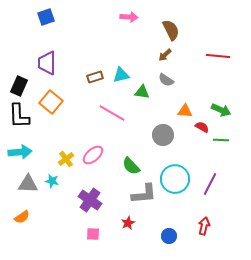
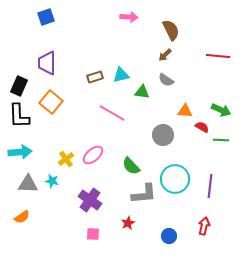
purple line: moved 2 px down; rotated 20 degrees counterclockwise
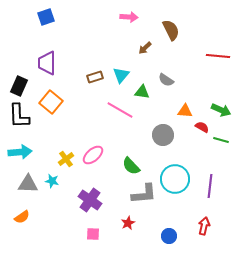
brown arrow: moved 20 px left, 7 px up
cyan triangle: rotated 36 degrees counterclockwise
pink line: moved 8 px right, 3 px up
green line: rotated 14 degrees clockwise
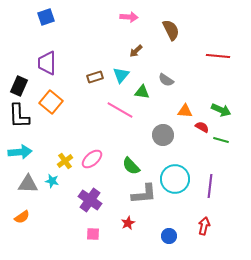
brown arrow: moved 9 px left, 3 px down
pink ellipse: moved 1 px left, 4 px down
yellow cross: moved 1 px left, 2 px down
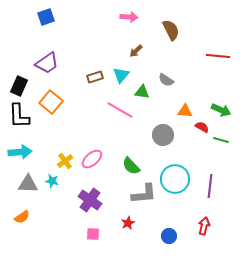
purple trapezoid: rotated 125 degrees counterclockwise
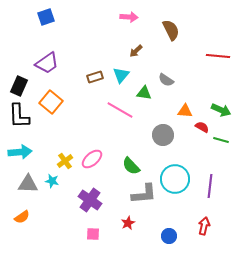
green triangle: moved 2 px right, 1 px down
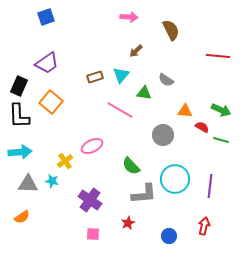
pink ellipse: moved 13 px up; rotated 15 degrees clockwise
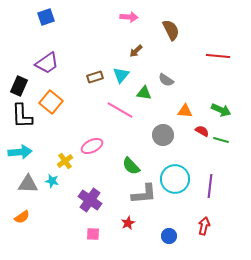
black L-shape: moved 3 px right
red semicircle: moved 4 px down
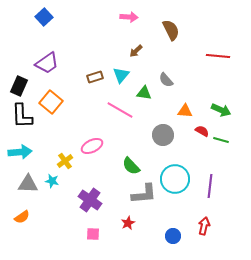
blue square: moved 2 px left; rotated 24 degrees counterclockwise
gray semicircle: rotated 14 degrees clockwise
blue circle: moved 4 px right
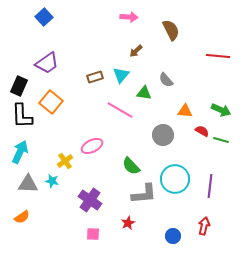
cyan arrow: rotated 60 degrees counterclockwise
